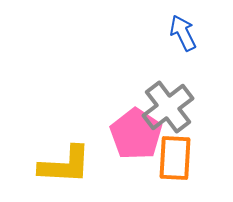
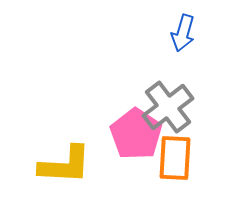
blue arrow: rotated 138 degrees counterclockwise
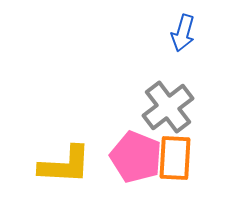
pink pentagon: moved 23 px down; rotated 12 degrees counterclockwise
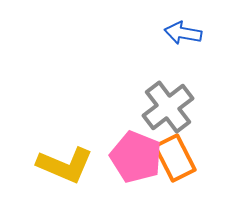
blue arrow: rotated 84 degrees clockwise
orange rectangle: rotated 30 degrees counterclockwise
yellow L-shape: rotated 20 degrees clockwise
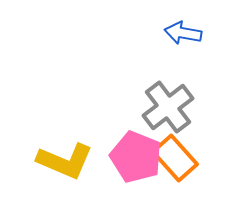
orange rectangle: rotated 15 degrees counterclockwise
yellow L-shape: moved 4 px up
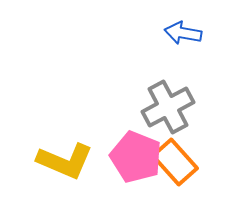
gray cross: rotated 9 degrees clockwise
orange rectangle: moved 4 px down
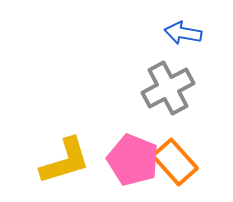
gray cross: moved 19 px up
pink pentagon: moved 3 px left, 3 px down
yellow L-shape: rotated 40 degrees counterclockwise
